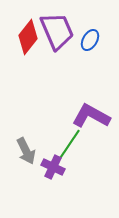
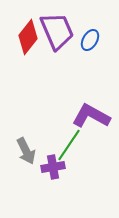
purple cross: rotated 35 degrees counterclockwise
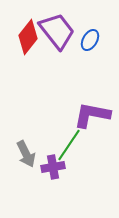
purple trapezoid: rotated 15 degrees counterclockwise
purple L-shape: moved 1 px right, 1 px up; rotated 18 degrees counterclockwise
gray arrow: moved 3 px down
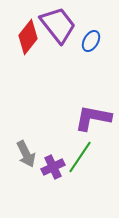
purple trapezoid: moved 1 px right, 6 px up
blue ellipse: moved 1 px right, 1 px down
purple L-shape: moved 1 px right, 3 px down
green line: moved 11 px right, 12 px down
purple cross: rotated 15 degrees counterclockwise
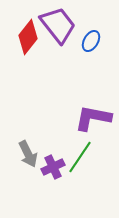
gray arrow: moved 2 px right
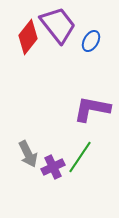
purple L-shape: moved 1 px left, 9 px up
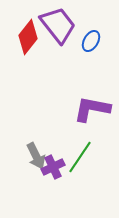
gray arrow: moved 8 px right, 2 px down
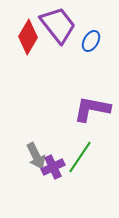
red diamond: rotated 8 degrees counterclockwise
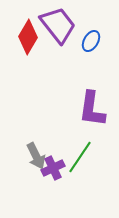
purple L-shape: rotated 93 degrees counterclockwise
purple cross: moved 1 px down
